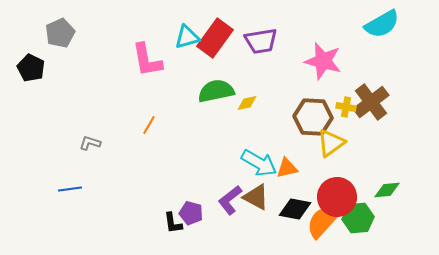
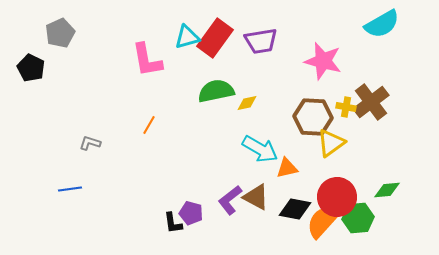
cyan arrow: moved 1 px right, 14 px up
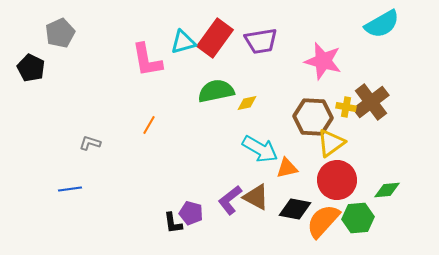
cyan triangle: moved 4 px left, 5 px down
red circle: moved 17 px up
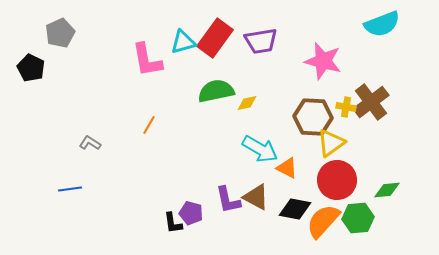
cyan semicircle: rotated 9 degrees clockwise
gray L-shape: rotated 15 degrees clockwise
orange triangle: rotated 40 degrees clockwise
purple L-shape: moved 2 px left; rotated 64 degrees counterclockwise
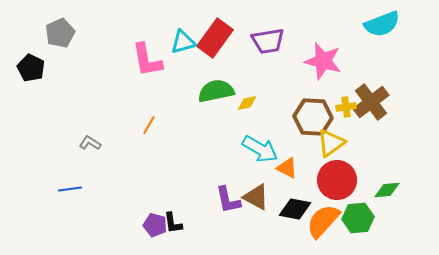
purple trapezoid: moved 7 px right
yellow cross: rotated 18 degrees counterclockwise
purple pentagon: moved 36 px left, 12 px down
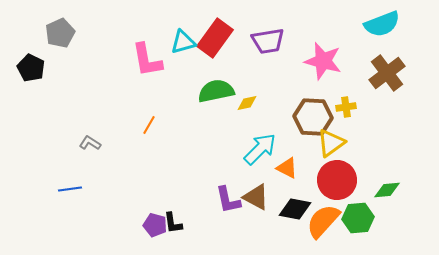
brown cross: moved 16 px right, 29 px up
cyan arrow: rotated 75 degrees counterclockwise
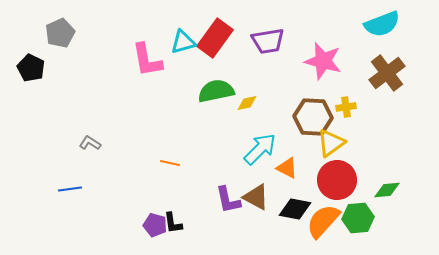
orange line: moved 21 px right, 38 px down; rotated 72 degrees clockwise
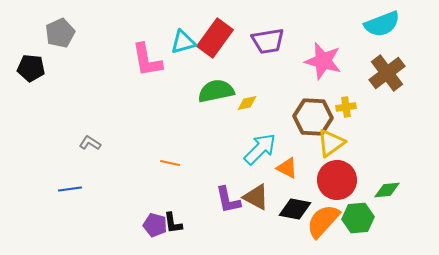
black pentagon: rotated 20 degrees counterclockwise
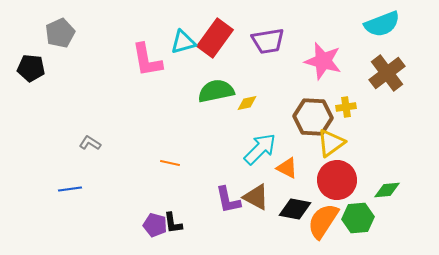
orange semicircle: rotated 9 degrees counterclockwise
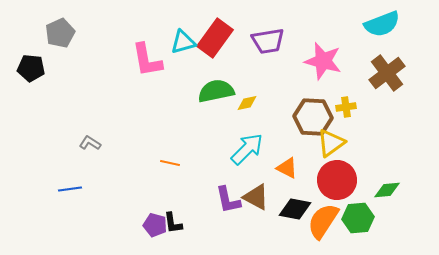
cyan arrow: moved 13 px left
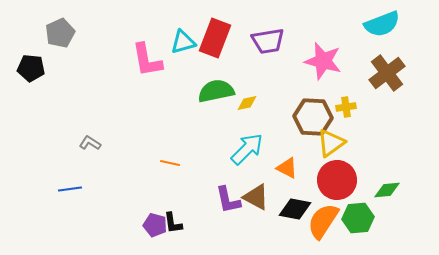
red rectangle: rotated 15 degrees counterclockwise
